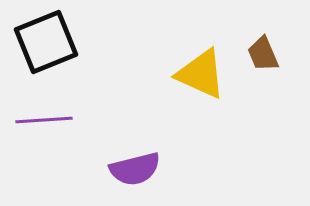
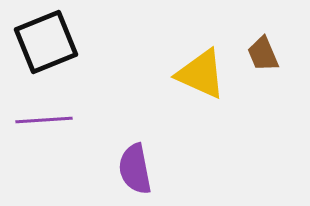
purple semicircle: rotated 93 degrees clockwise
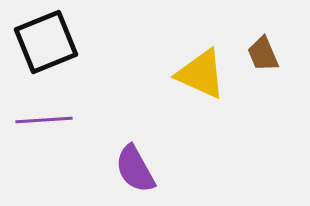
purple semicircle: rotated 18 degrees counterclockwise
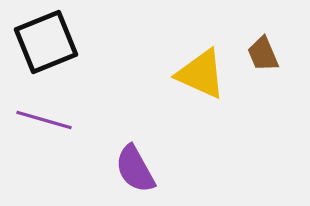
purple line: rotated 20 degrees clockwise
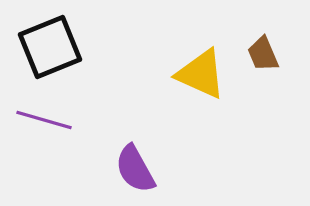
black square: moved 4 px right, 5 px down
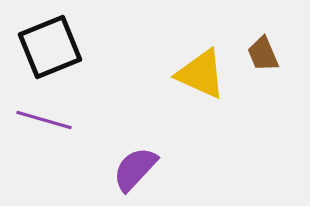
purple semicircle: rotated 72 degrees clockwise
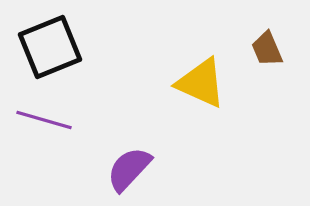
brown trapezoid: moved 4 px right, 5 px up
yellow triangle: moved 9 px down
purple semicircle: moved 6 px left
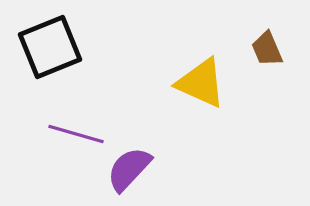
purple line: moved 32 px right, 14 px down
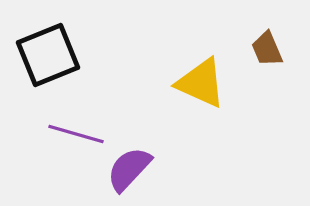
black square: moved 2 px left, 8 px down
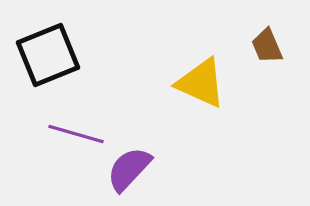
brown trapezoid: moved 3 px up
